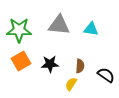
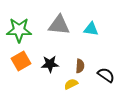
yellow semicircle: rotated 32 degrees clockwise
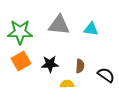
green star: moved 1 px right, 2 px down
yellow semicircle: moved 4 px left; rotated 24 degrees clockwise
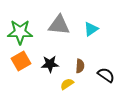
cyan triangle: rotated 42 degrees counterclockwise
yellow semicircle: rotated 32 degrees counterclockwise
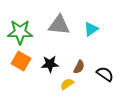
orange square: rotated 30 degrees counterclockwise
brown semicircle: moved 1 px left, 1 px down; rotated 24 degrees clockwise
black semicircle: moved 1 px left, 1 px up
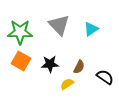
gray triangle: rotated 40 degrees clockwise
black semicircle: moved 3 px down
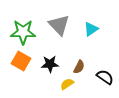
green star: moved 3 px right
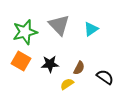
green star: moved 2 px right; rotated 15 degrees counterclockwise
brown semicircle: moved 1 px down
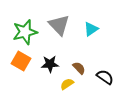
brown semicircle: rotated 72 degrees counterclockwise
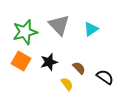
black star: moved 1 px left, 2 px up; rotated 12 degrees counterclockwise
yellow semicircle: rotated 88 degrees clockwise
